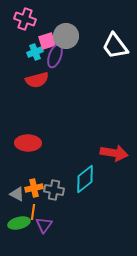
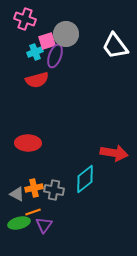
gray circle: moved 2 px up
orange line: rotated 63 degrees clockwise
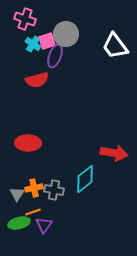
cyan cross: moved 2 px left, 8 px up; rotated 35 degrees counterclockwise
gray triangle: rotated 35 degrees clockwise
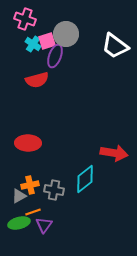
white trapezoid: rotated 16 degrees counterclockwise
orange cross: moved 4 px left, 3 px up
gray triangle: moved 2 px right, 2 px down; rotated 28 degrees clockwise
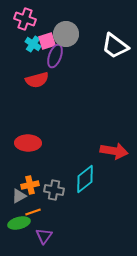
red arrow: moved 2 px up
purple triangle: moved 11 px down
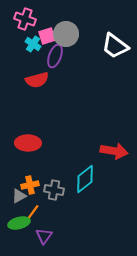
pink square: moved 5 px up
orange line: rotated 35 degrees counterclockwise
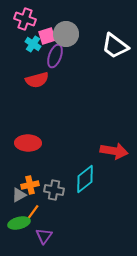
gray triangle: moved 1 px up
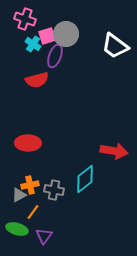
green ellipse: moved 2 px left, 6 px down; rotated 30 degrees clockwise
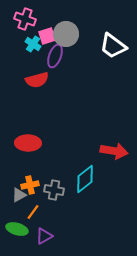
white trapezoid: moved 2 px left
purple triangle: rotated 24 degrees clockwise
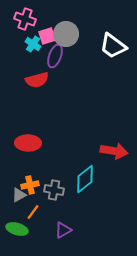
purple triangle: moved 19 px right, 6 px up
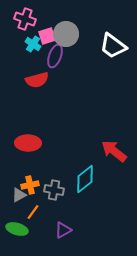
red arrow: rotated 152 degrees counterclockwise
